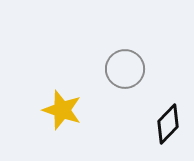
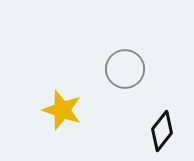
black diamond: moved 6 px left, 7 px down; rotated 6 degrees counterclockwise
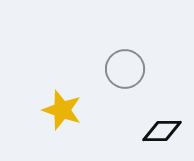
black diamond: rotated 51 degrees clockwise
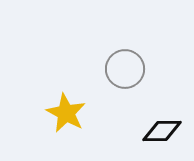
yellow star: moved 4 px right, 3 px down; rotated 9 degrees clockwise
